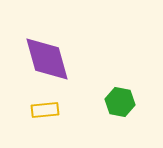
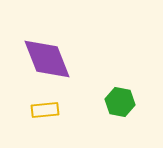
purple diamond: rotated 6 degrees counterclockwise
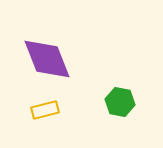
yellow rectangle: rotated 8 degrees counterclockwise
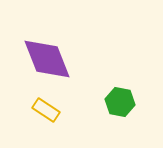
yellow rectangle: moved 1 px right; rotated 48 degrees clockwise
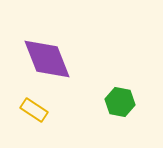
yellow rectangle: moved 12 px left
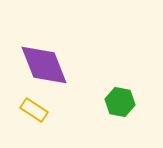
purple diamond: moved 3 px left, 6 px down
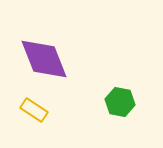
purple diamond: moved 6 px up
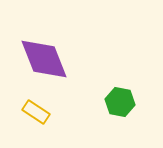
yellow rectangle: moved 2 px right, 2 px down
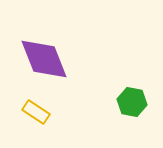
green hexagon: moved 12 px right
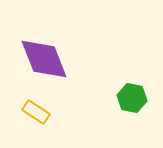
green hexagon: moved 4 px up
